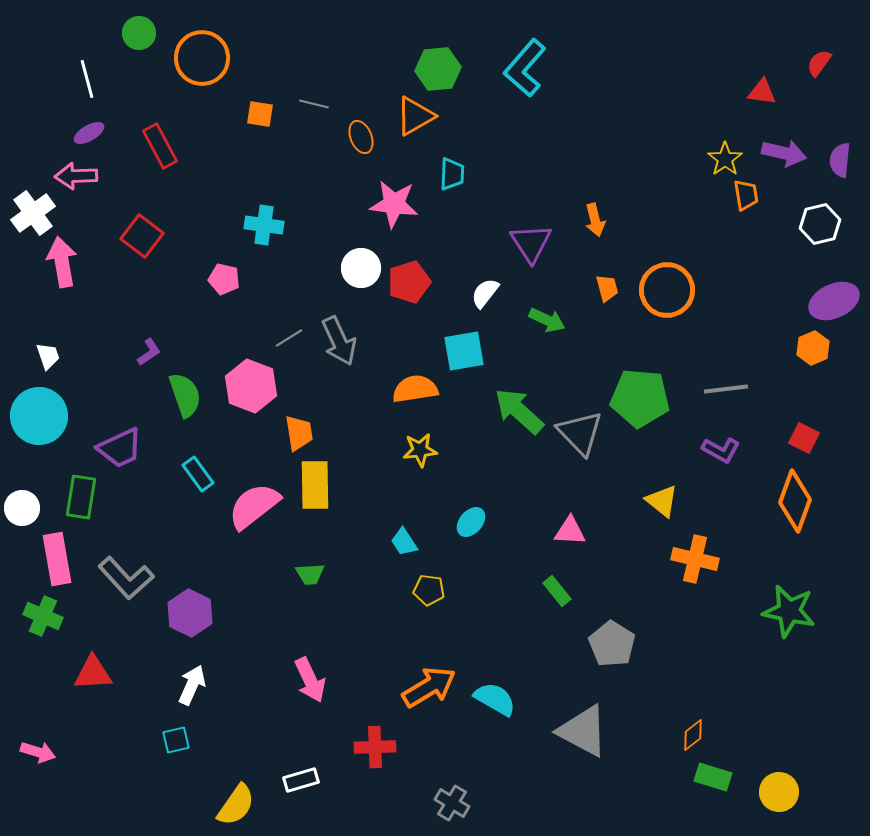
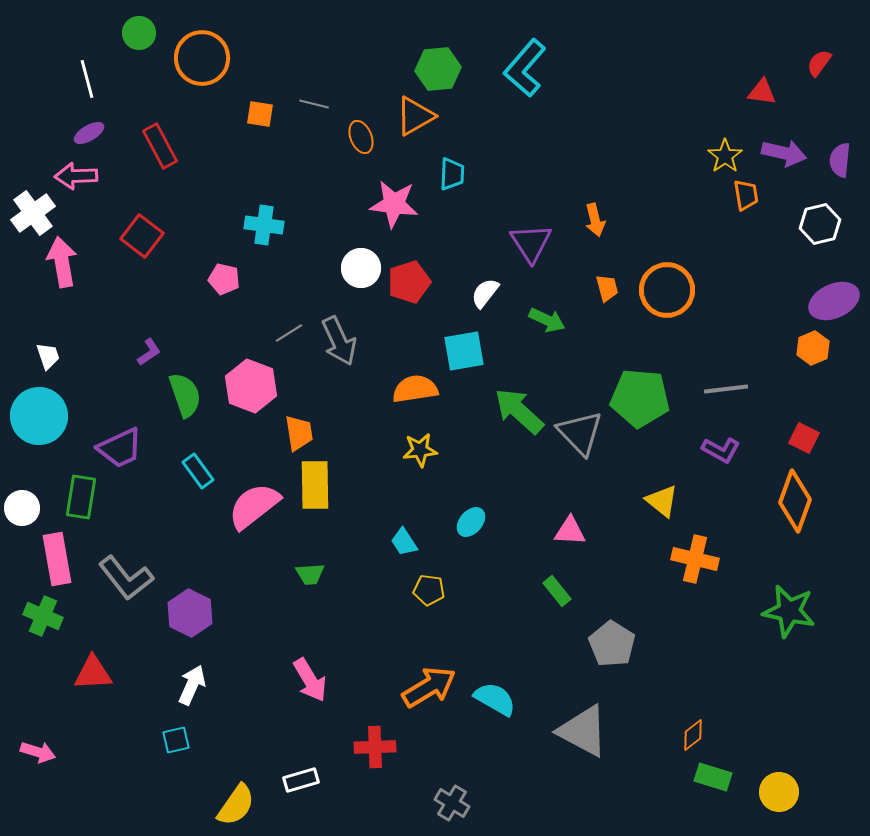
yellow star at (725, 159): moved 3 px up
gray line at (289, 338): moved 5 px up
cyan rectangle at (198, 474): moved 3 px up
gray L-shape at (126, 578): rotated 4 degrees clockwise
pink arrow at (310, 680): rotated 6 degrees counterclockwise
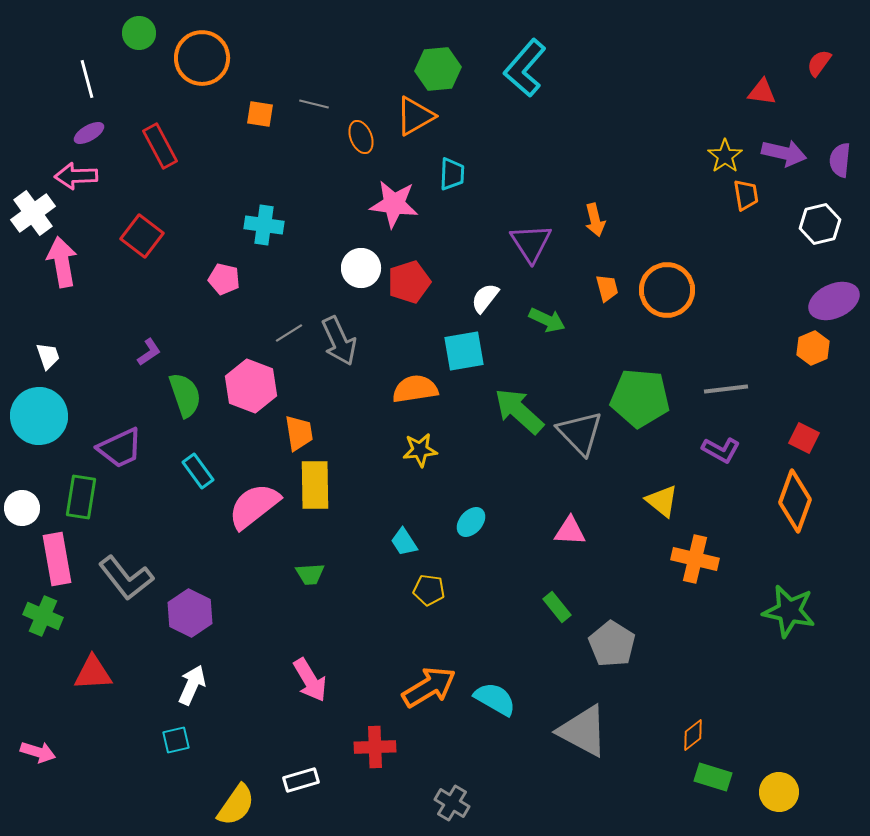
white semicircle at (485, 293): moved 5 px down
green rectangle at (557, 591): moved 16 px down
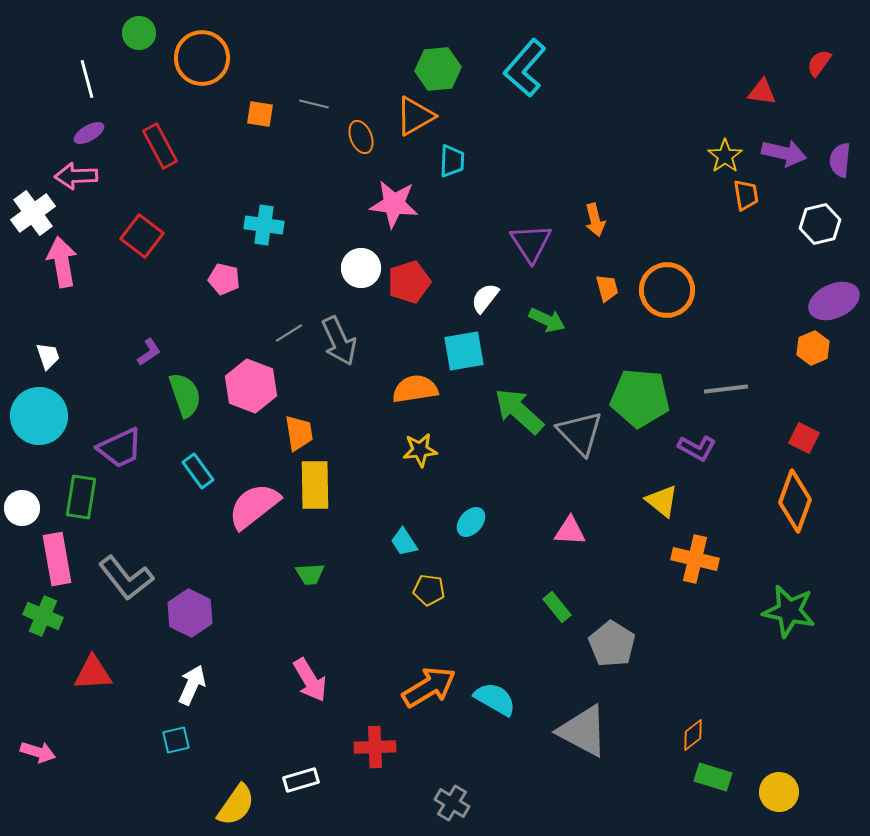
cyan trapezoid at (452, 174): moved 13 px up
purple L-shape at (721, 450): moved 24 px left, 2 px up
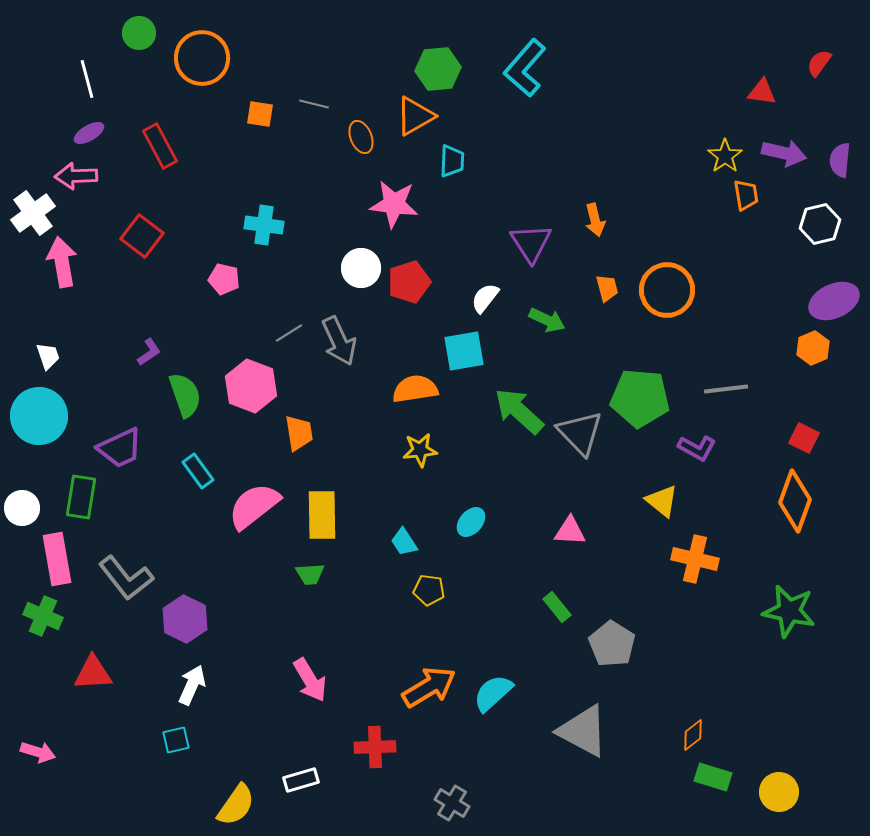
yellow rectangle at (315, 485): moved 7 px right, 30 px down
purple hexagon at (190, 613): moved 5 px left, 6 px down
cyan semicircle at (495, 699): moved 2 px left, 6 px up; rotated 72 degrees counterclockwise
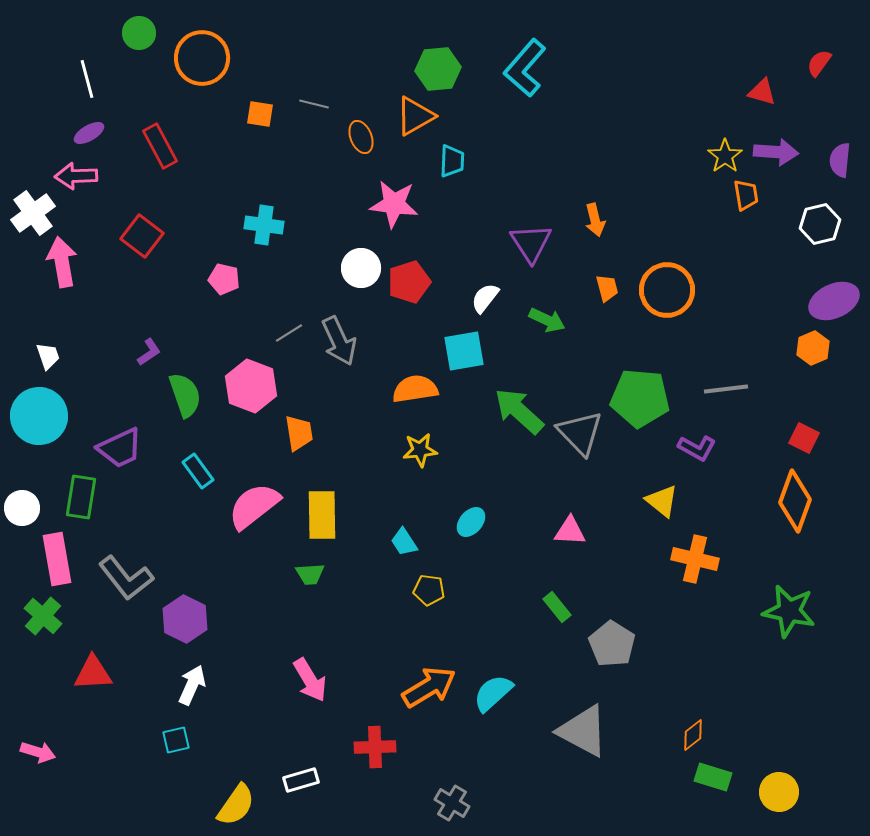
red triangle at (762, 92): rotated 8 degrees clockwise
purple arrow at (784, 153): moved 8 px left, 1 px up; rotated 9 degrees counterclockwise
green cross at (43, 616): rotated 18 degrees clockwise
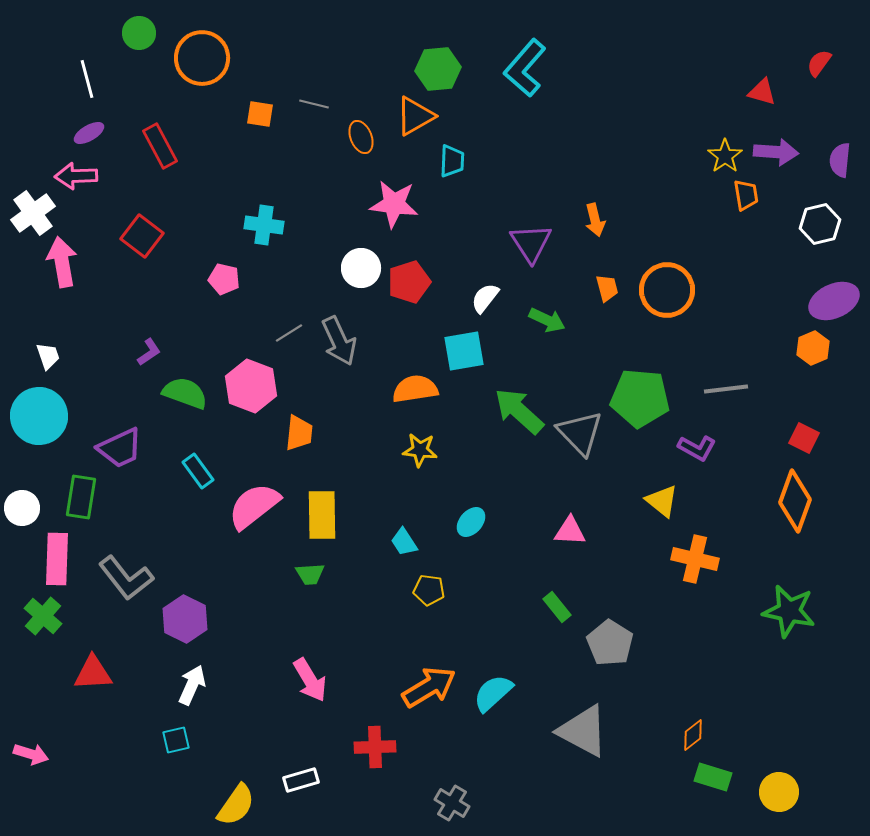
green semicircle at (185, 395): moved 2 px up; rotated 51 degrees counterclockwise
orange trapezoid at (299, 433): rotated 15 degrees clockwise
yellow star at (420, 450): rotated 12 degrees clockwise
pink rectangle at (57, 559): rotated 12 degrees clockwise
gray pentagon at (612, 644): moved 2 px left, 1 px up
pink arrow at (38, 752): moved 7 px left, 2 px down
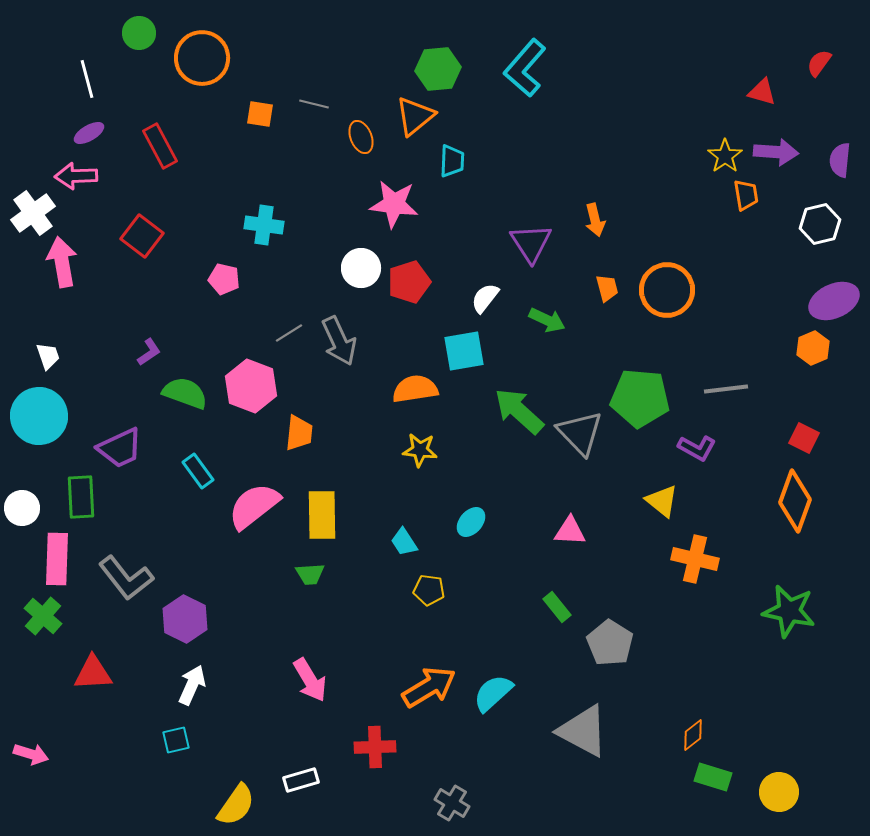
orange triangle at (415, 116): rotated 9 degrees counterclockwise
green rectangle at (81, 497): rotated 12 degrees counterclockwise
